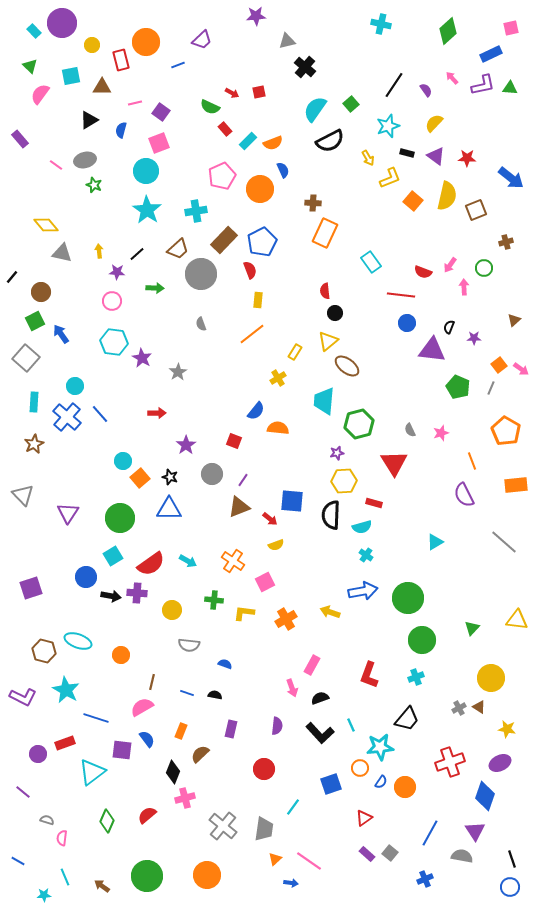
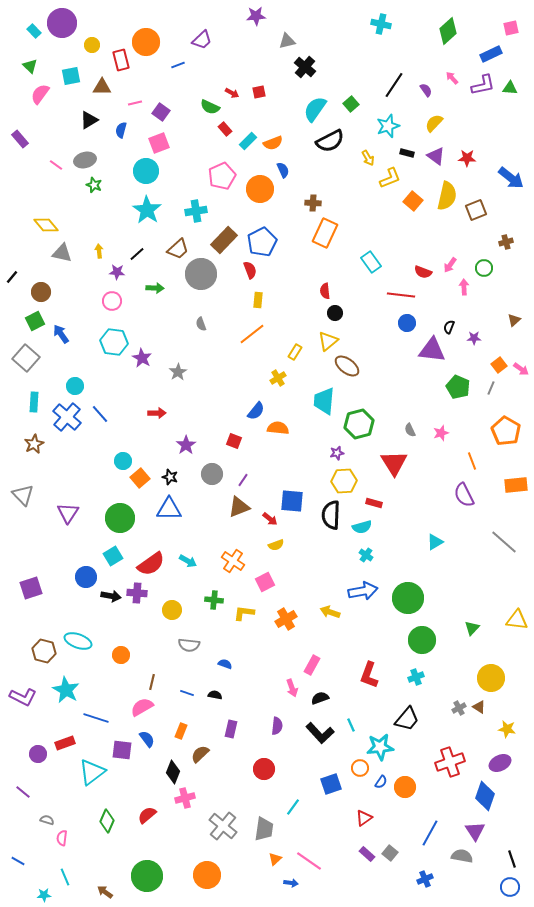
brown arrow at (102, 886): moved 3 px right, 6 px down
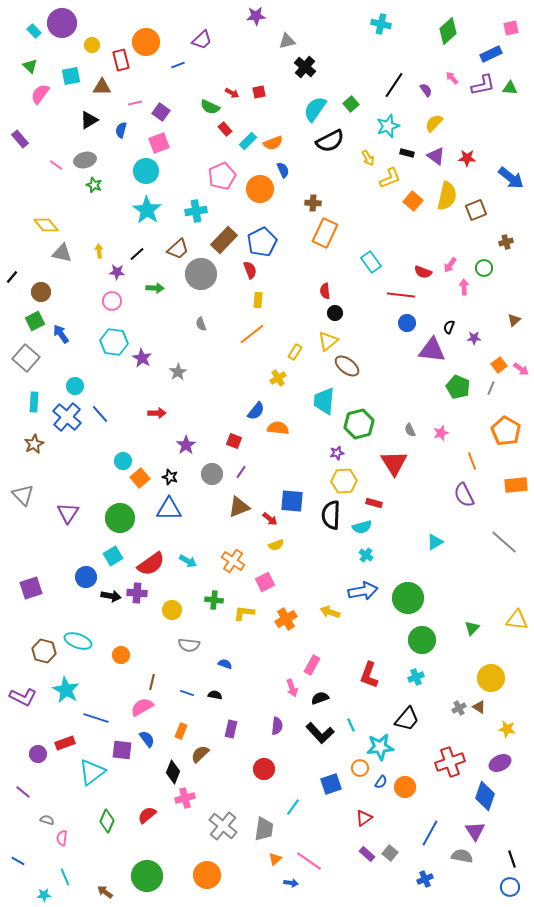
purple line at (243, 480): moved 2 px left, 8 px up
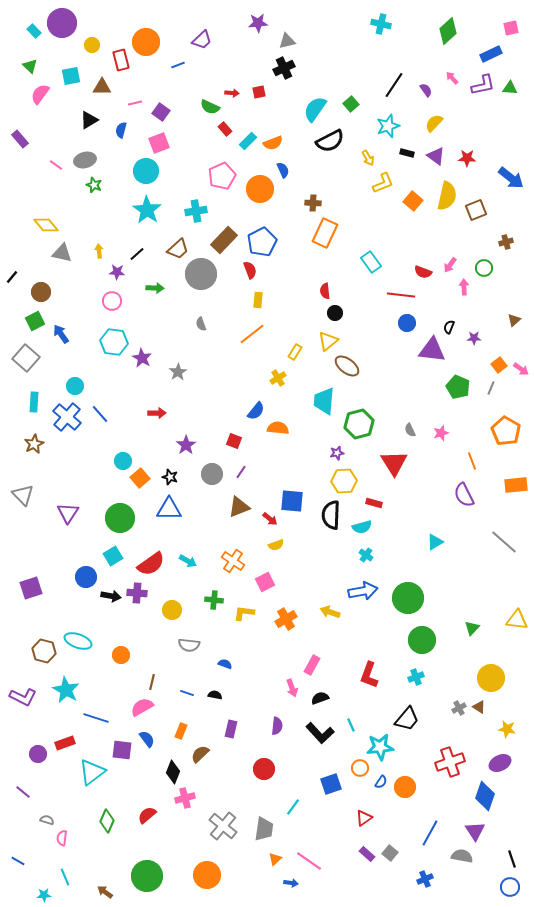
purple star at (256, 16): moved 2 px right, 7 px down
black cross at (305, 67): moved 21 px left, 1 px down; rotated 25 degrees clockwise
red arrow at (232, 93): rotated 24 degrees counterclockwise
yellow L-shape at (390, 178): moved 7 px left, 5 px down
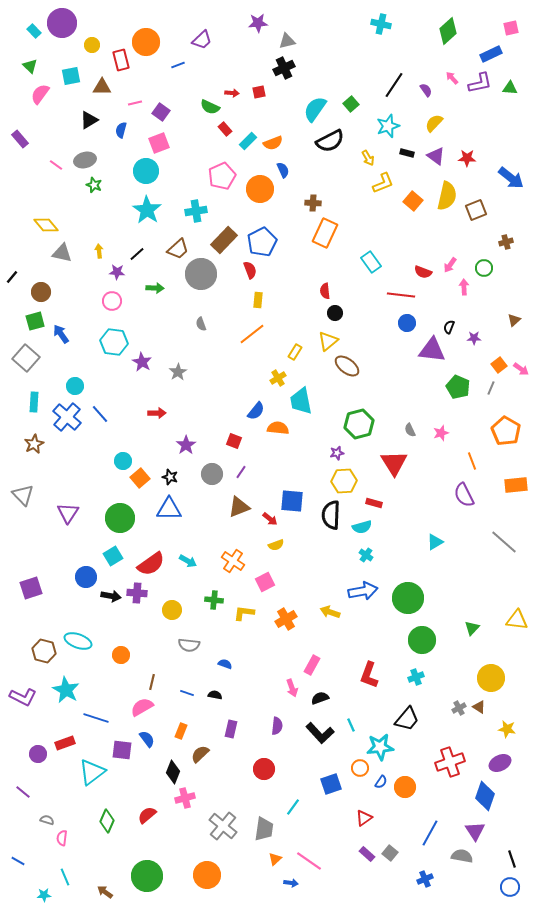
purple L-shape at (483, 85): moved 3 px left, 2 px up
green square at (35, 321): rotated 12 degrees clockwise
purple star at (142, 358): moved 4 px down
cyan trapezoid at (324, 401): moved 23 px left; rotated 16 degrees counterclockwise
